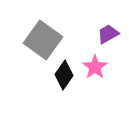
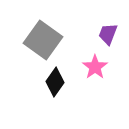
purple trapezoid: rotated 40 degrees counterclockwise
black diamond: moved 9 px left, 7 px down
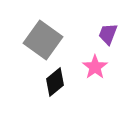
black diamond: rotated 16 degrees clockwise
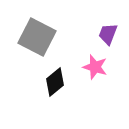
gray square: moved 6 px left, 3 px up; rotated 9 degrees counterclockwise
pink star: rotated 20 degrees counterclockwise
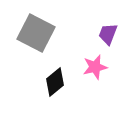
gray square: moved 1 px left, 4 px up
pink star: rotated 30 degrees counterclockwise
